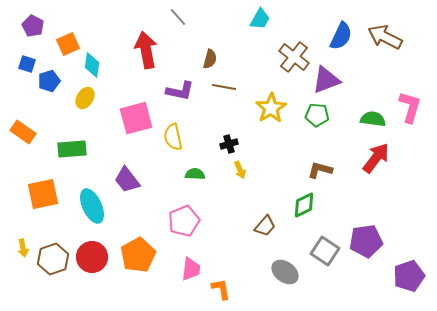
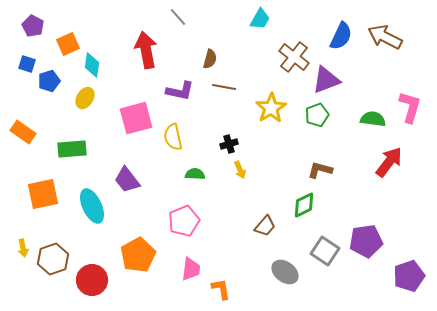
green pentagon at (317, 115): rotated 25 degrees counterclockwise
red arrow at (376, 158): moved 13 px right, 4 px down
red circle at (92, 257): moved 23 px down
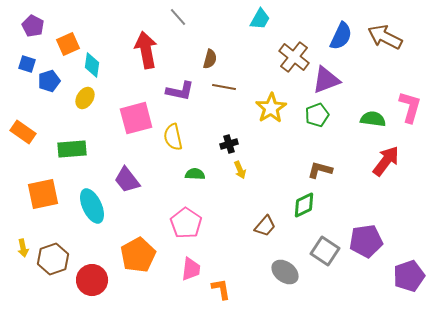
red arrow at (389, 162): moved 3 px left, 1 px up
pink pentagon at (184, 221): moved 2 px right, 2 px down; rotated 16 degrees counterclockwise
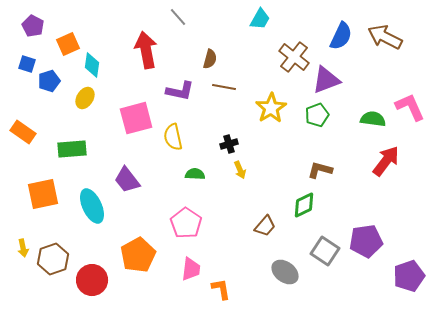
pink L-shape at (410, 107): rotated 40 degrees counterclockwise
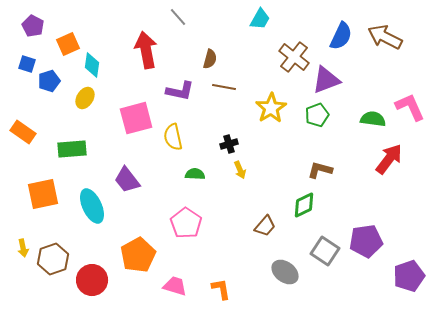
red arrow at (386, 161): moved 3 px right, 2 px up
pink trapezoid at (191, 269): moved 16 px left, 17 px down; rotated 80 degrees counterclockwise
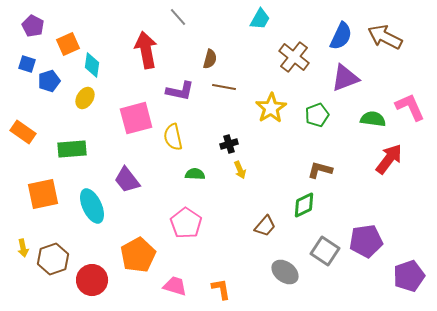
purple triangle at (326, 80): moved 19 px right, 2 px up
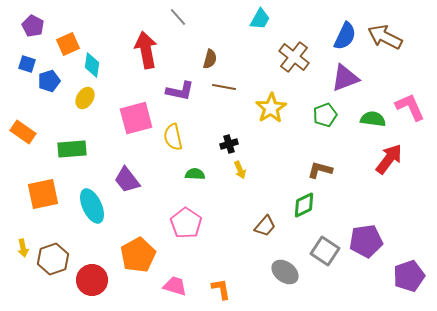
blue semicircle at (341, 36): moved 4 px right
green pentagon at (317, 115): moved 8 px right
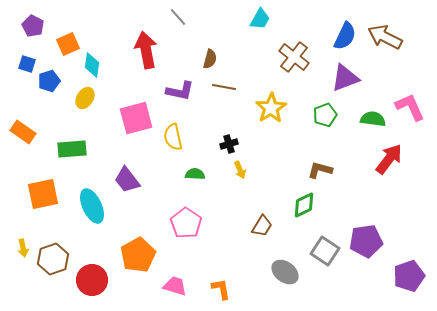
brown trapezoid at (265, 226): moved 3 px left; rotated 10 degrees counterclockwise
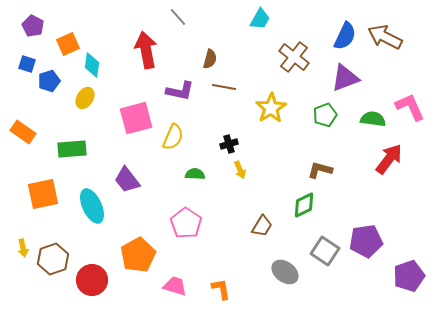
yellow semicircle at (173, 137): rotated 144 degrees counterclockwise
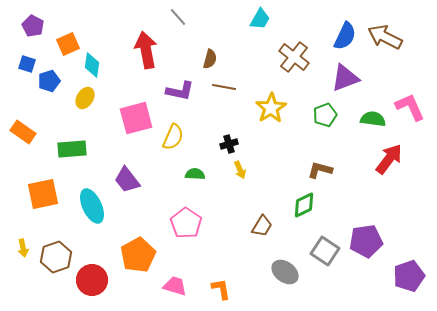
brown hexagon at (53, 259): moved 3 px right, 2 px up
